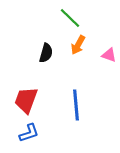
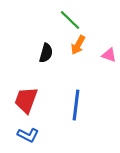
green line: moved 2 px down
blue line: rotated 12 degrees clockwise
blue L-shape: moved 1 px left, 2 px down; rotated 45 degrees clockwise
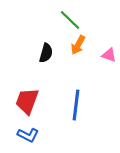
red trapezoid: moved 1 px right, 1 px down
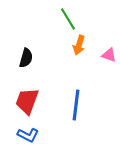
green line: moved 2 px left, 1 px up; rotated 15 degrees clockwise
orange arrow: moved 1 px right; rotated 12 degrees counterclockwise
black semicircle: moved 20 px left, 5 px down
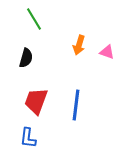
green line: moved 34 px left
pink triangle: moved 2 px left, 3 px up
red trapezoid: moved 9 px right
blue L-shape: moved 3 px down; rotated 70 degrees clockwise
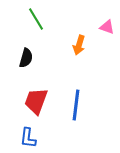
green line: moved 2 px right
pink triangle: moved 25 px up
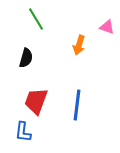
blue line: moved 1 px right
blue L-shape: moved 5 px left, 6 px up
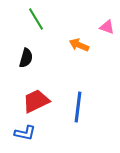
orange arrow: rotated 96 degrees clockwise
red trapezoid: rotated 44 degrees clockwise
blue line: moved 1 px right, 2 px down
blue L-shape: moved 2 px right, 1 px down; rotated 85 degrees counterclockwise
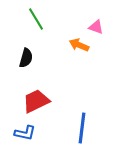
pink triangle: moved 11 px left
blue line: moved 4 px right, 21 px down
